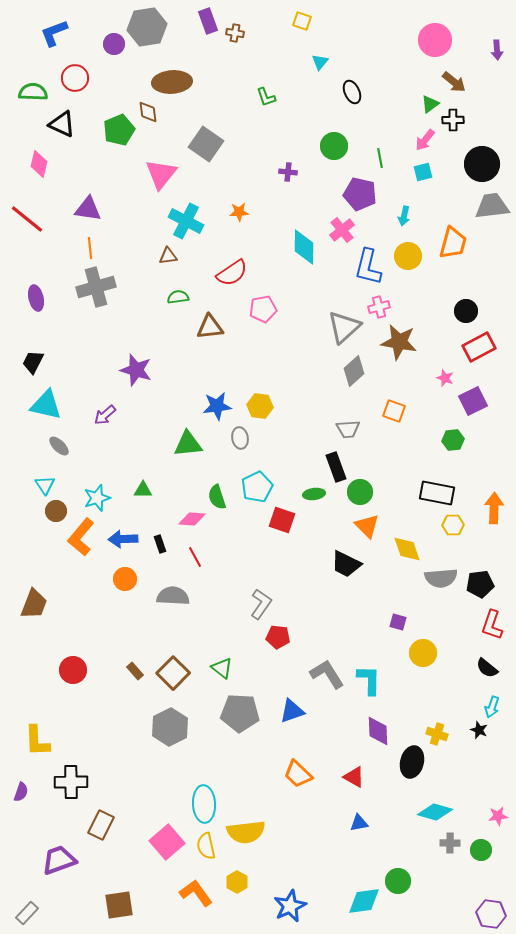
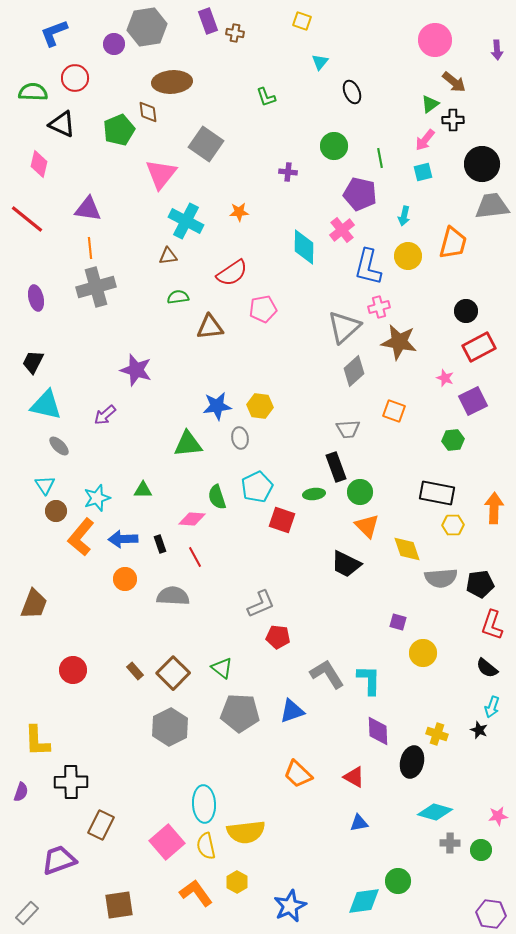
gray L-shape at (261, 604): rotated 32 degrees clockwise
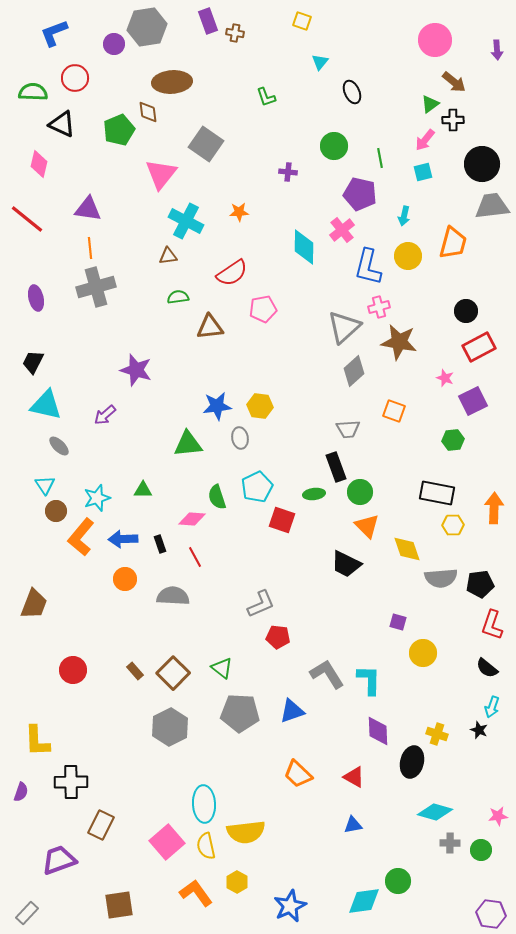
blue triangle at (359, 823): moved 6 px left, 2 px down
